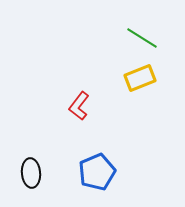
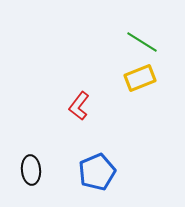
green line: moved 4 px down
black ellipse: moved 3 px up
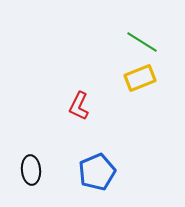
red L-shape: rotated 12 degrees counterclockwise
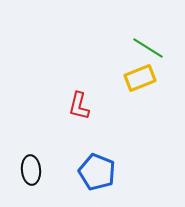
green line: moved 6 px right, 6 px down
red L-shape: rotated 12 degrees counterclockwise
blue pentagon: rotated 27 degrees counterclockwise
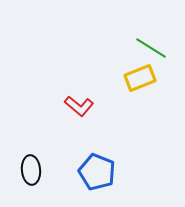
green line: moved 3 px right
red L-shape: rotated 64 degrees counterclockwise
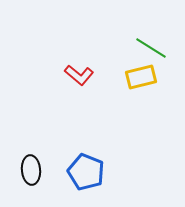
yellow rectangle: moved 1 px right, 1 px up; rotated 8 degrees clockwise
red L-shape: moved 31 px up
blue pentagon: moved 11 px left
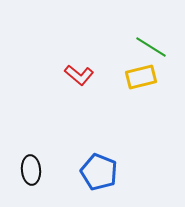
green line: moved 1 px up
blue pentagon: moved 13 px right
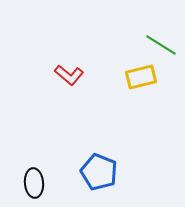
green line: moved 10 px right, 2 px up
red L-shape: moved 10 px left
black ellipse: moved 3 px right, 13 px down
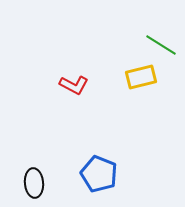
red L-shape: moved 5 px right, 10 px down; rotated 12 degrees counterclockwise
blue pentagon: moved 2 px down
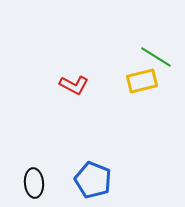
green line: moved 5 px left, 12 px down
yellow rectangle: moved 1 px right, 4 px down
blue pentagon: moved 6 px left, 6 px down
